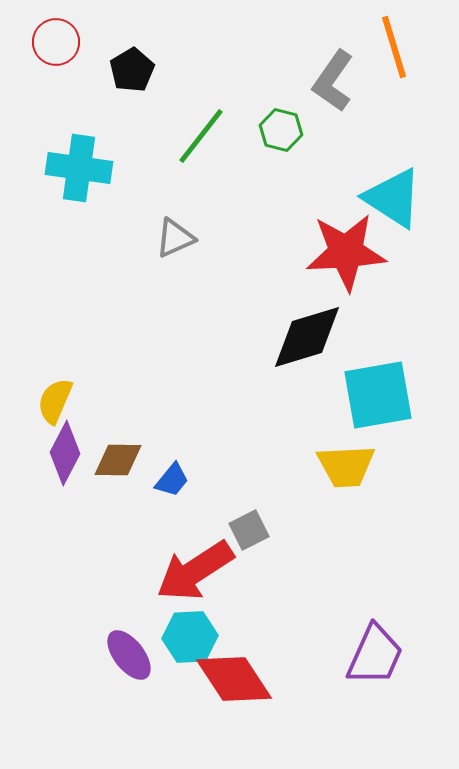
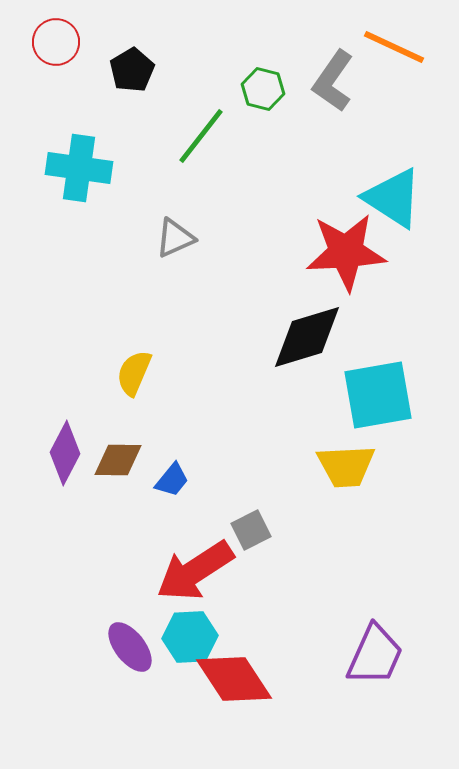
orange line: rotated 48 degrees counterclockwise
green hexagon: moved 18 px left, 41 px up
yellow semicircle: moved 79 px right, 28 px up
gray square: moved 2 px right
purple ellipse: moved 1 px right, 8 px up
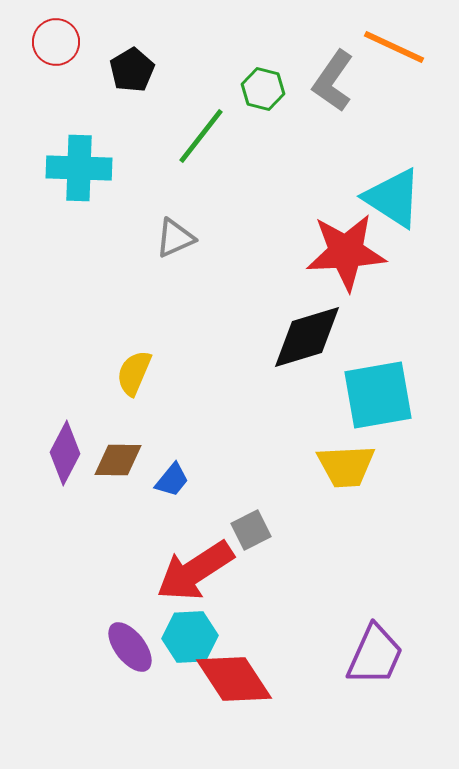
cyan cross: rotated 6 degrees counterclockwise
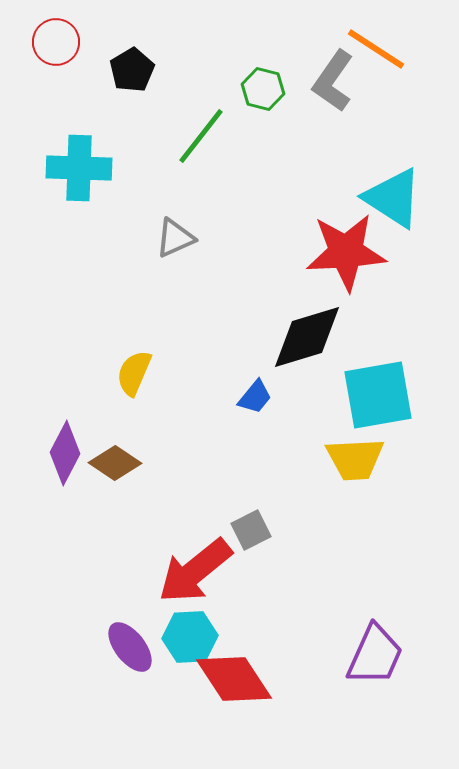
orange line: moved 18 px left, 2 px down; rotated 8 degrees clockwise
brown diamond: moved 3 px left, 3 px down; rotated 33 degrees clockwise
yellow trapezoid: moved 9 px right, 7 px up
blue trapezoid: moved 83 px right, 83 px up
red arrow: rotated 6 degrees counterclockwise
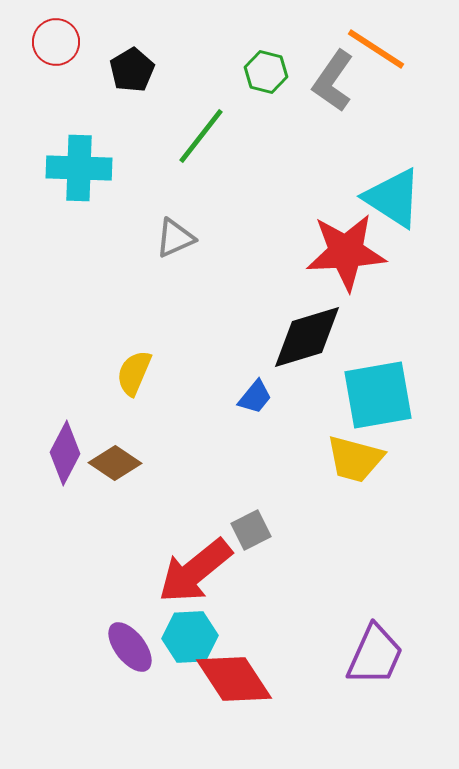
green hexagon: moved 3 px right, 17 px up
yellow trapezoid: rotated 18 degrees clockwise
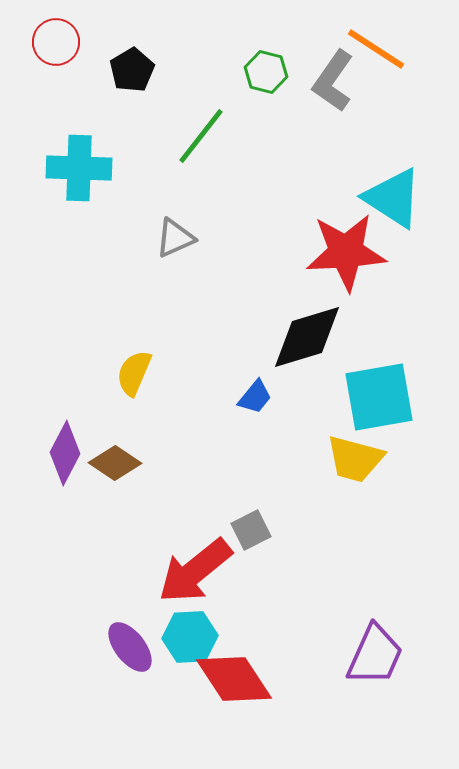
cyan square: moved 1 px right, 2 px down
